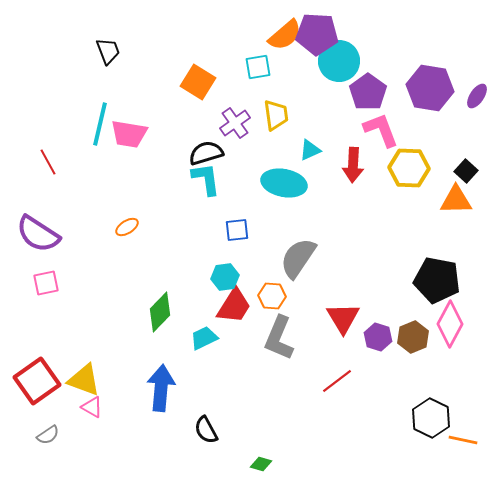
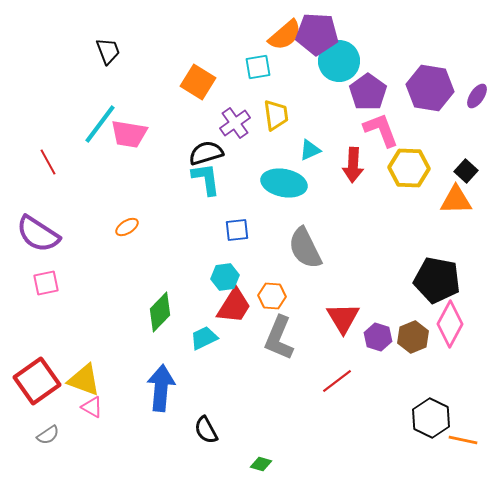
cyan line at (100, 124): rotated 24 degrees clockwise
gray semicircle at (298, 258): moved 7 px right, 10 px up; rotated 60 degrees counterclockwise
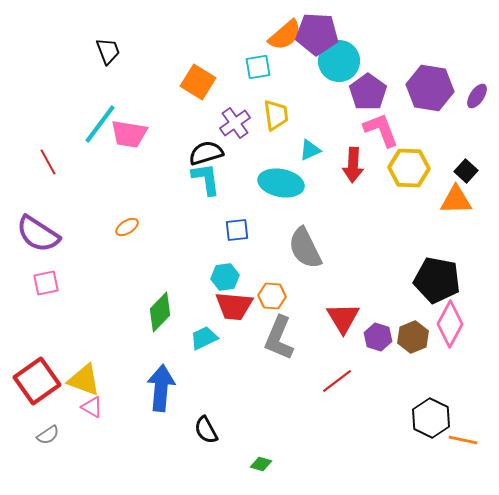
cyan ellipse at (284, 183): moved 3 px left
red trapezoid at (234, 306): rotated 63 degrees clockwise
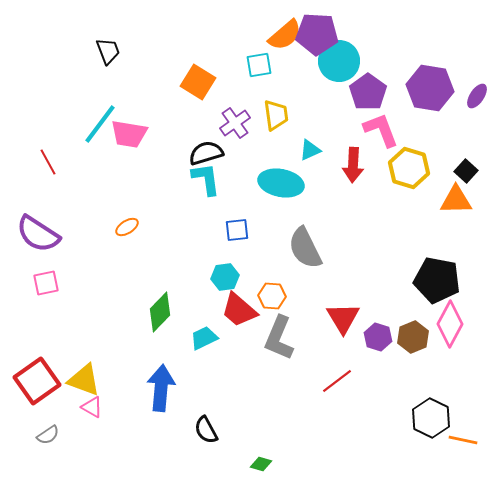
cyan square at (258, 67): moved 1 px right, 2 px up
yellow hexagon at (409, 168): rotated 15 degrees clockwise
red trapezoid at (234, 306): moved 5 px right, 4 px down; rotated 36 degrees clockwise
